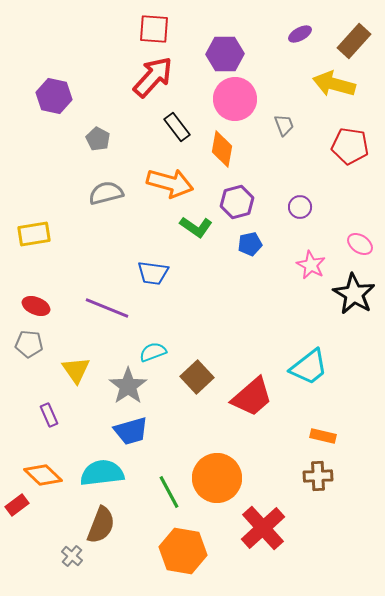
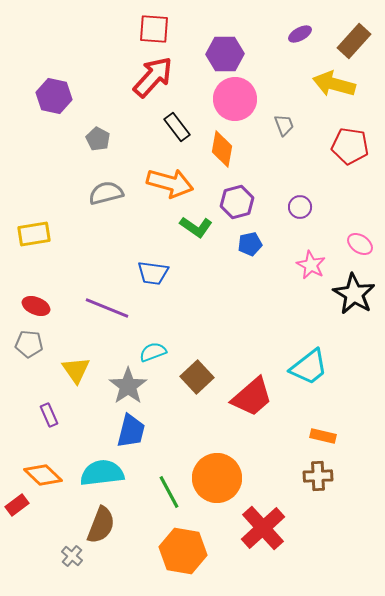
blue trapezoid at (131, 431): rotated 60 degrees counterclockwise
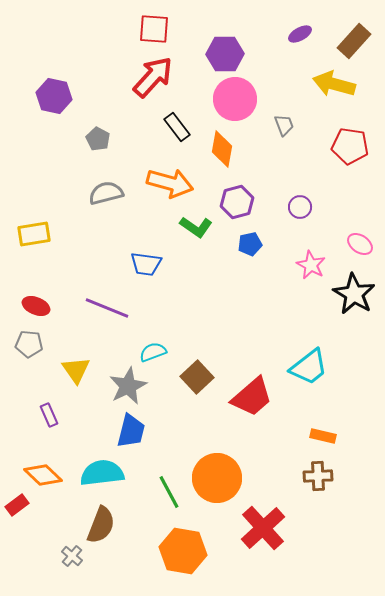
blue trapezoid at (153, 273): moved 7 px left, 9 px up
gray star at (128, 386): rotated 9 degrees clockwise
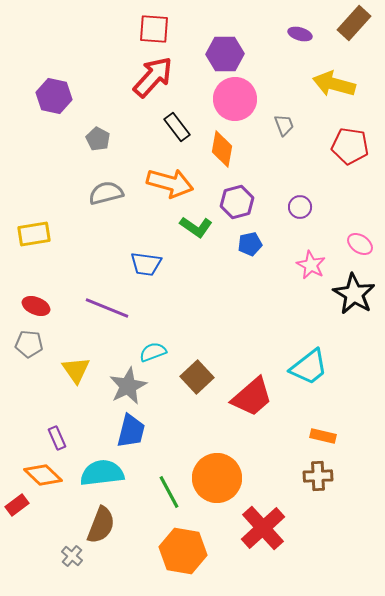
purple ellipse at (300, 34): rotated 45 degrees clockwise
brown rectangle at (354, 41): moved 18 px up
purple rectangle at (49, 415): moved 8 px right, 23 px down
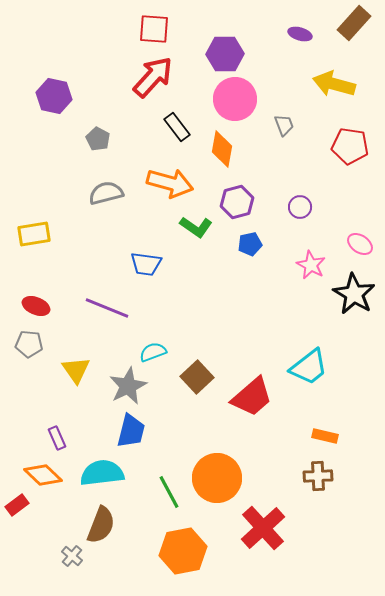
orange rectangle at (323, 436): moved 2 px right
orange hexagon at (183, 551): rotated 21 degrees counterclockwise
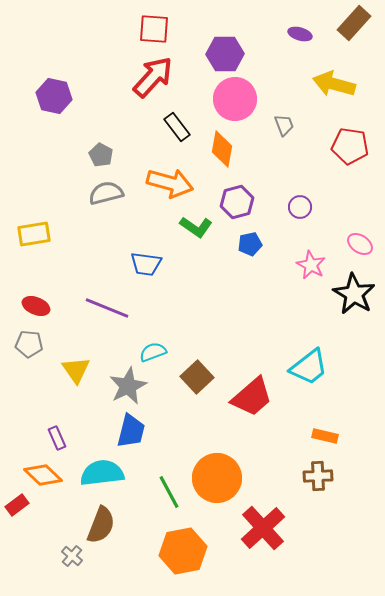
gray pentagon at (98, 139): moved 3 px right, 16 px down
